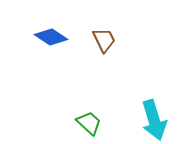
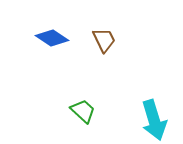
blue diamond: moved 1 px right, 1 px down
green trapezoid: moved 6 px left, 12 px up
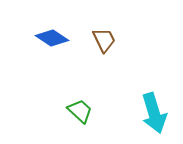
green trapezoid: moved 3 px left
cyan arrow: moved 7 px up
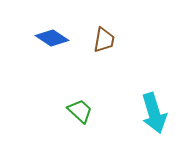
brown trapezoid: rotated 36 degrees clockwise
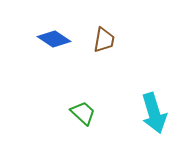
blue diamond: moved 2 px right, 1 px down
green trapezoid: moved 3 px right, 2 px down
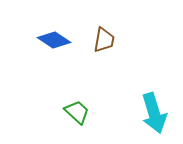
blue diamond: moved 1 px down
green trapezoid: moved 6 px left, 1 px up
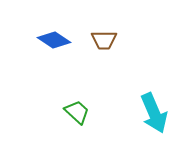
brown trapezoid: rotated 80 degrees clockwise
cyan arrow: rotated 6 degrees counterclockwise
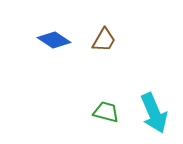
brown trapezoid: rotated 60 degrees counterclockwise
green trapezoid: moved 29 px right; rotated 28 degrees counterclockwise
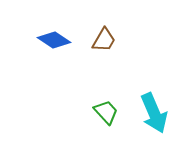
green trapezoid: rotated 32 degrees clockwise
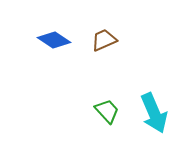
brown trapezoid: rotated 144 degrees counterclockwise
green trapezoid: moved 1 px right, 1 px up
